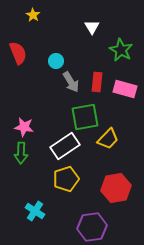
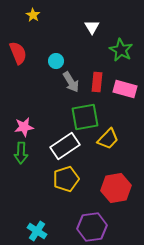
pink star: rotated 18 degrees counterclockwise
cyan cross: moved 2 px right, 20 px down
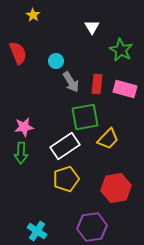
red rectangle: moved 2 px down
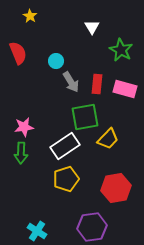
yellow star: moved 3 px left, 1 px down
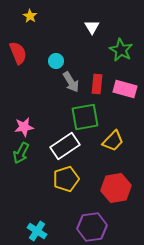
yellow trapezoid: moved 5 px right, 2 px down
green arrow: rotated 25 degrees clockwise
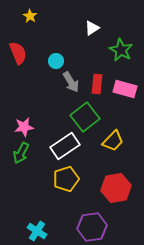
white triangle: moved 1 px down; rotated 28 degrees clockwise
green square: rotated 28 degrees counterclockwise
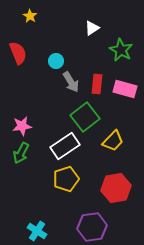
pink star: moved 2 px left, 1 px up
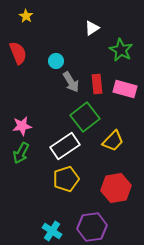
yellow star: moved 4 px left
red rectangle: rotated 12 degrees counterclockwise
cyan cross: moved 15 px right
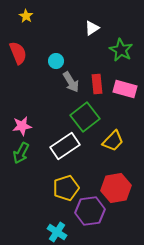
yellow pentagon: moved 9 px down
purple hexagon: moved 2 px left, 16 px up
cyan cross: moved 5 px right, 1 px down
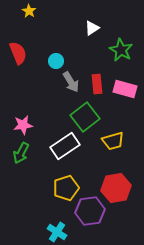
yellow star: moved 3 px right, 5 px up
pink star: moved 1 px right, 1 px up
yellow trapezoid: rotated 30 degrees clockwise
